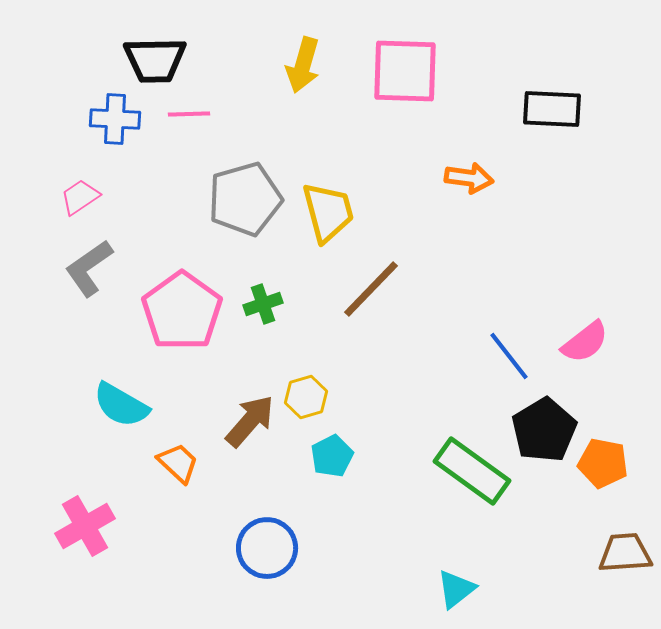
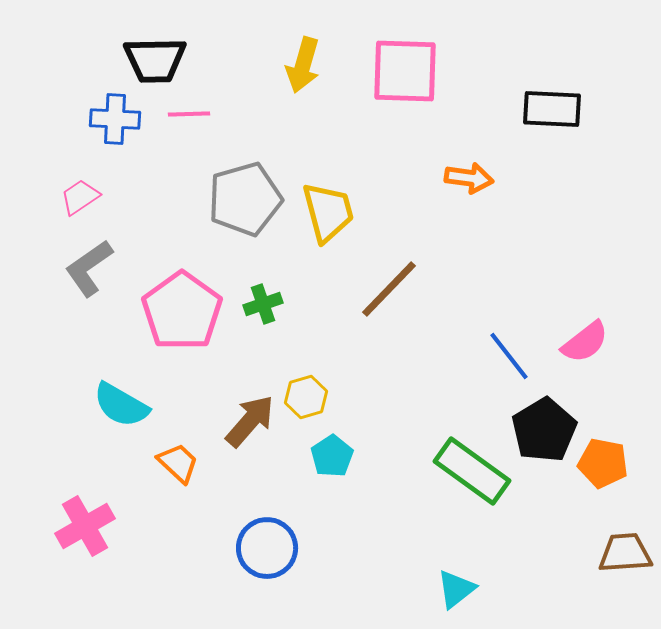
brown line: moved 18 px right
cyan pentagon: rotated 6 degrees counterclockwise
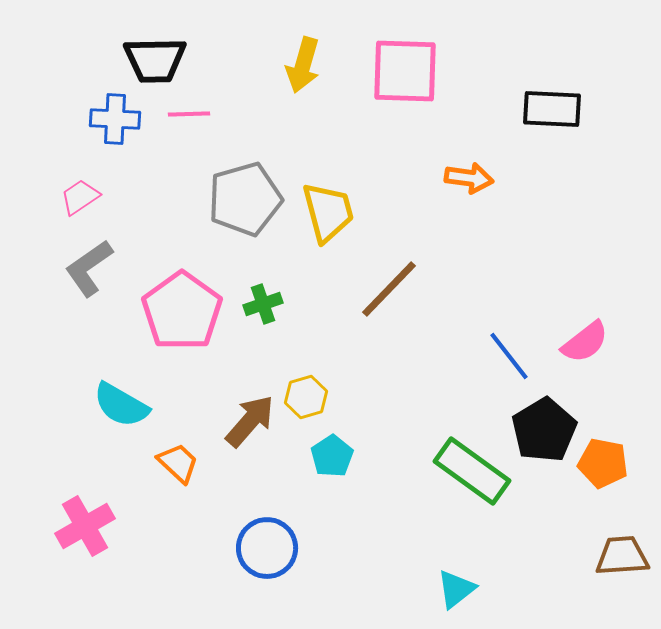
brown trapezoid: moved 3 px left, 3 px down
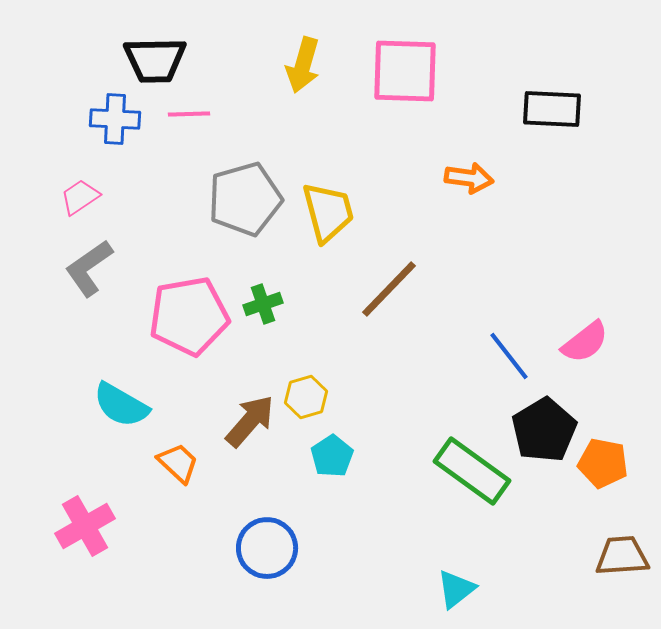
pink pentagon: moved 7 px right, 5 px down; rotated 26 degrees clockwise
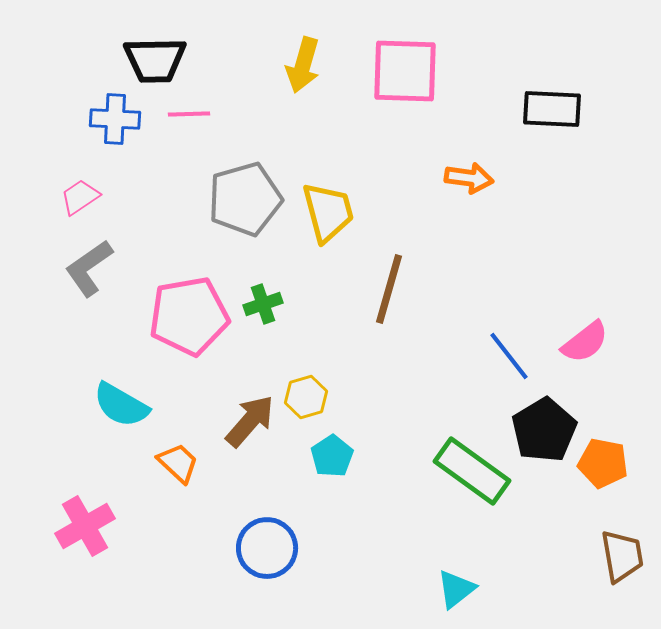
brown line: rotated 28 degrees counterclockwise
brown trapezoid: rotated 84 degrees clockwise
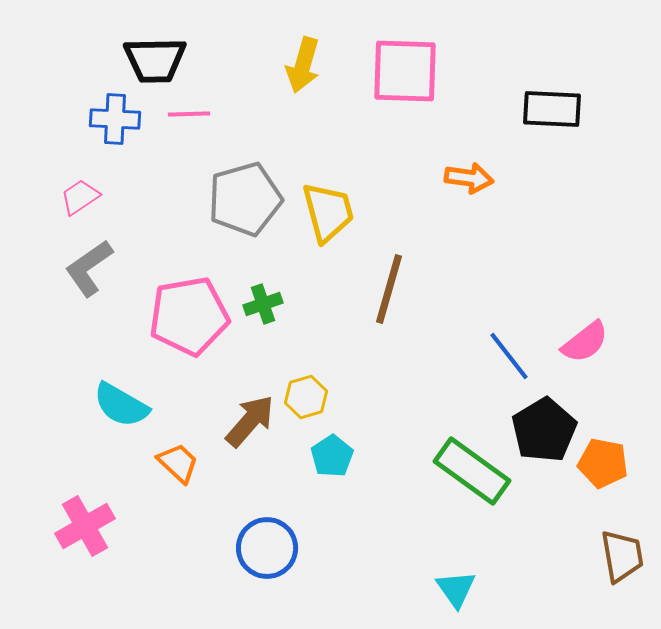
cyan triangle: rotated 27 degrees counterclockwise
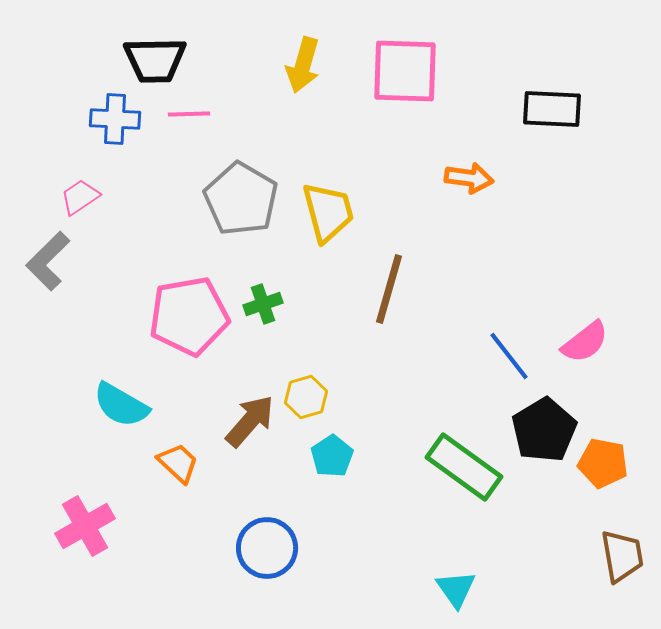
gray pentagon: moved 4 px left; rotated 26 degrees counterclockwise
gray L-shape: moved 41 px left, 7 px up; rotated 10 degrees counterclockwise
green rectangle: moved 8 px left, 4 px up
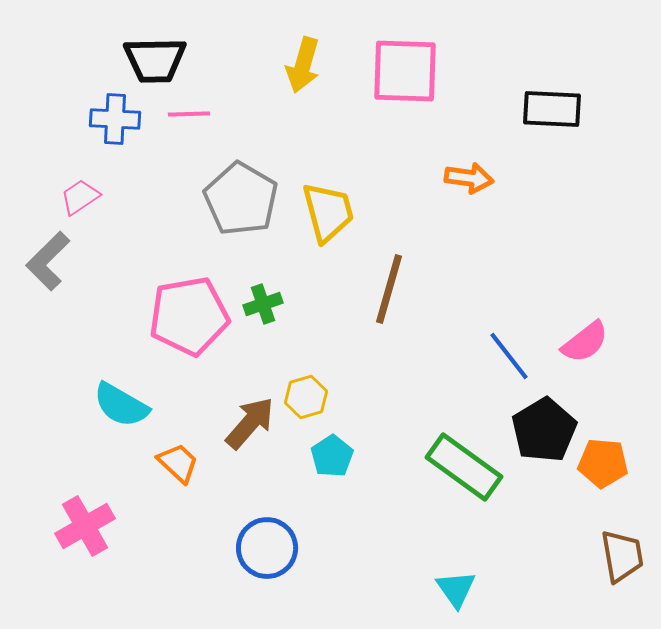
brown arrow: moved 2 px down
orange pentagon: rotated 6 degrees counterclockwise
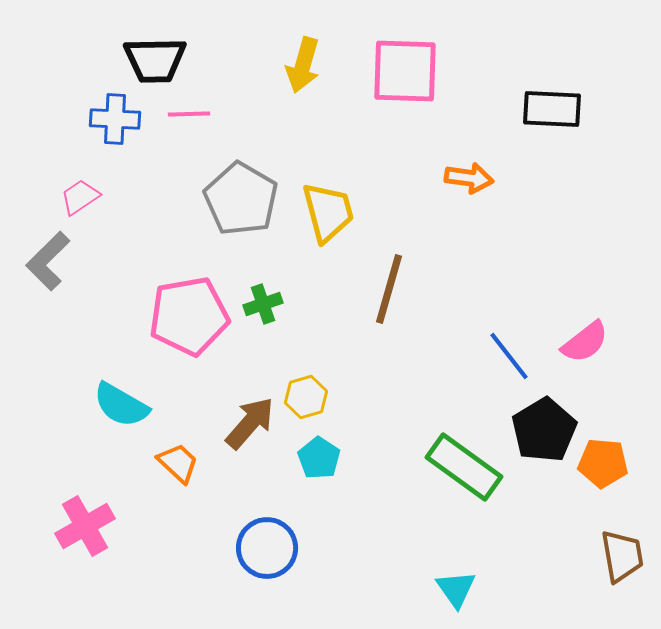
cyan pentagon: moved 13 px left, 2 px down; rotated 6 degrees counterclockwise
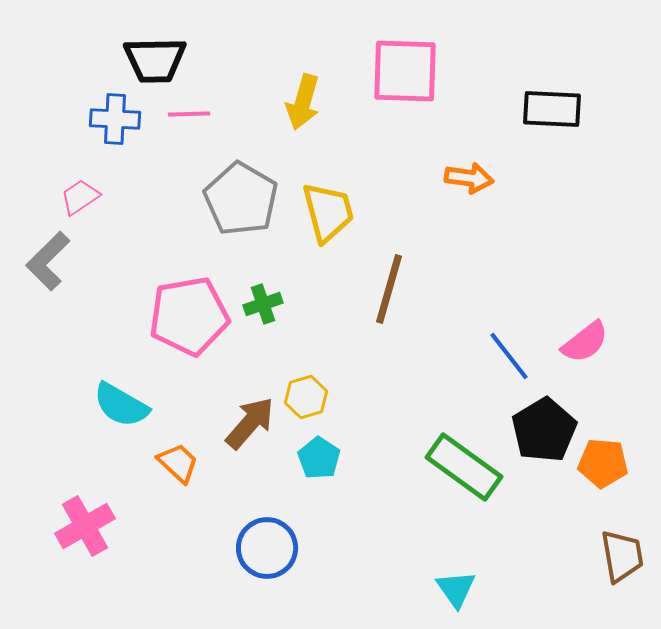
yellow arrow: moved 37 px down
